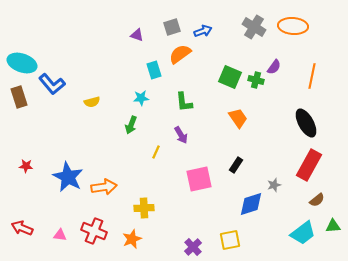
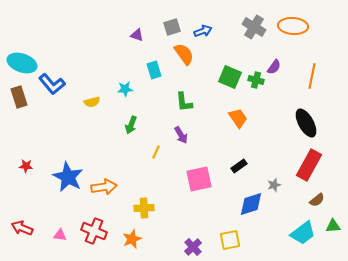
orange semicircle: moved 4 px right; rotated 90 degrees clockwise
cyan star: moved 16 px left, 9 px up
black rectangle: moved 3 px right, 1 px down; rotated 21 degrees clockwise
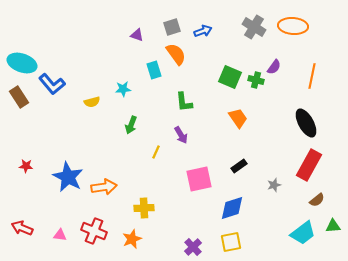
orange semicircle: moved 8 px left
cyan star: moved 2 px left
brown rectangle: rotated 15 degrees counterclockwise
blue diamond: moved 19 px left, 4 px down
yellow square: moved 1 px right, 2 px down
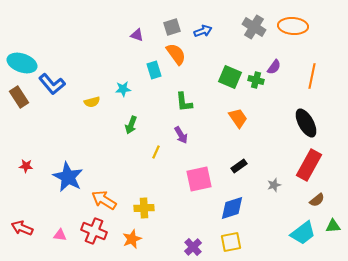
orange arrow: moved 13 px down; rotated 140 degrees counterclockwise
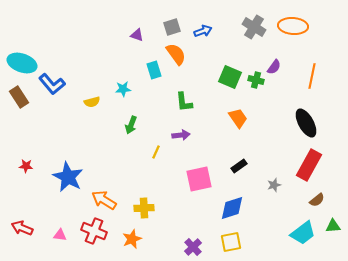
purple arrow: rotated 66 degrees counterclockwise
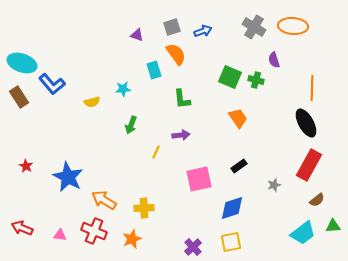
purple semicircle: moved 7 px up; rotated 126 degrees clockwise
orange line: moved 12 px down; rotated 10 degrees counterclockwise
green L-shape: moved 2 px left, 3 px up
red star: rotated 24 degrees clockwise
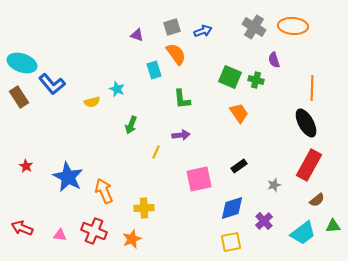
cyan star: moved 6 px left; rotated 28 degrees clockwise
orange trapezoid: moved 1 px right, 5 px up
orange arrow: moved 9 px up; rotated 35 degrees clockwise
purple cross: moved 71 px right, 26 px up
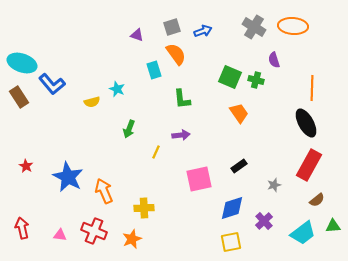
green arrow: moved 2 px left, 4 px down
red arrow: rotated 55 degrees clockwise
